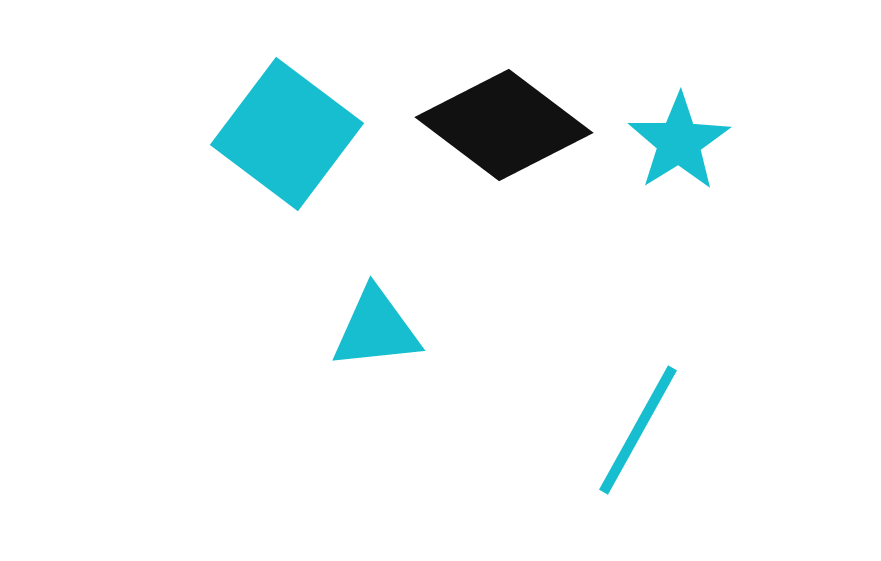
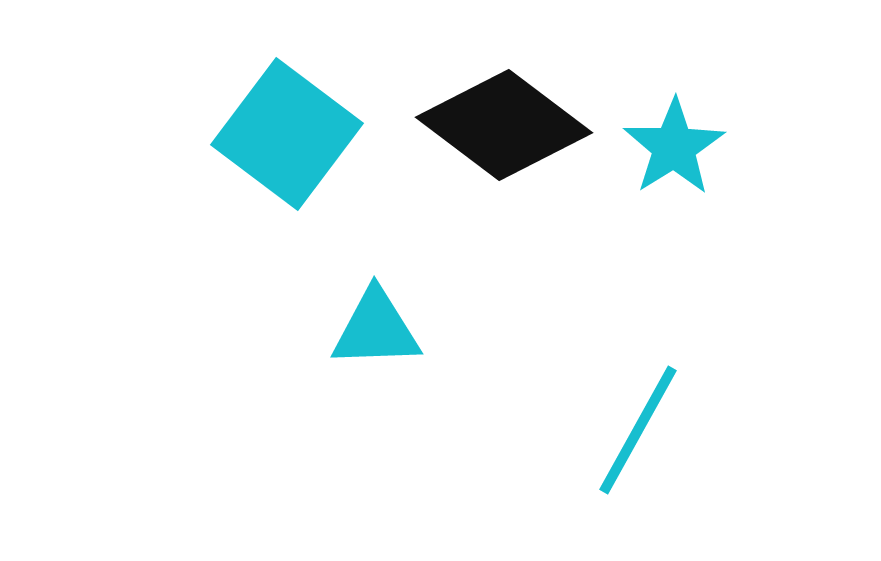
cyan star: moved 5 px left, 5 px down
cyan triangle: rotated 4 degrees clockwise
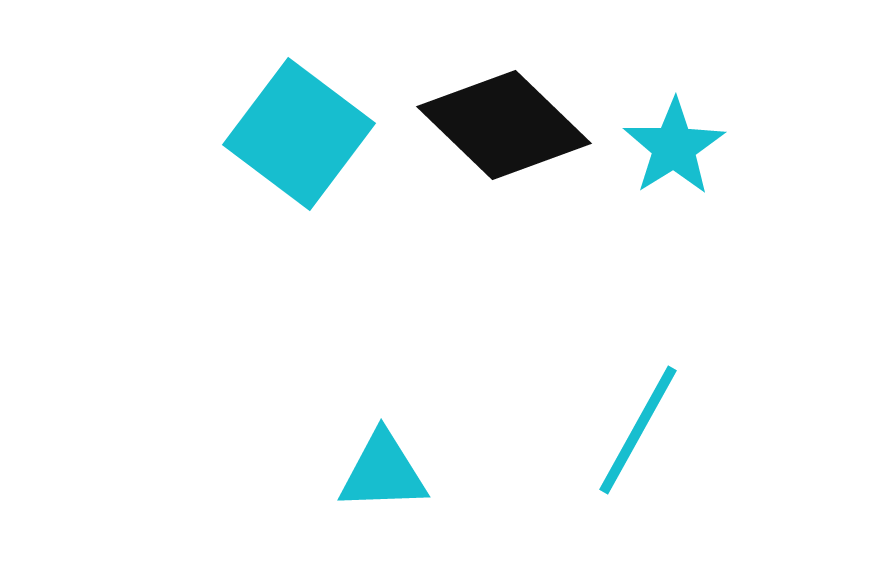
black diamond: rotated 7 degrees clockwise
cyan square: moved 12 px right
cyan triangle: moved 7 px right, 143 px down
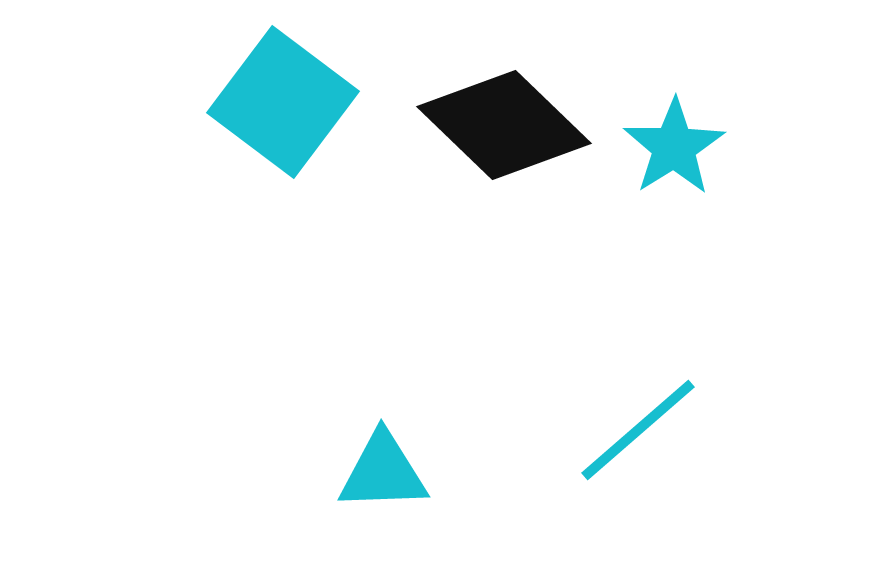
cyan square: moved 16 px left, 32 px up
cyan line: rotated 20 degrees clockwise
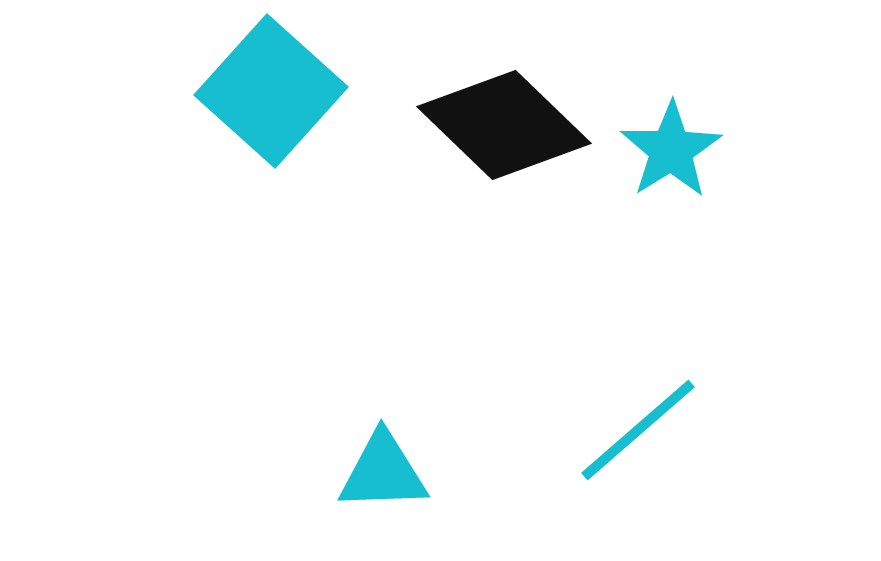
cyan square: moved 12 px left, 11 px up; rotated 5 degrees clockwise
cyan star: moved 3 px left, 3 px down
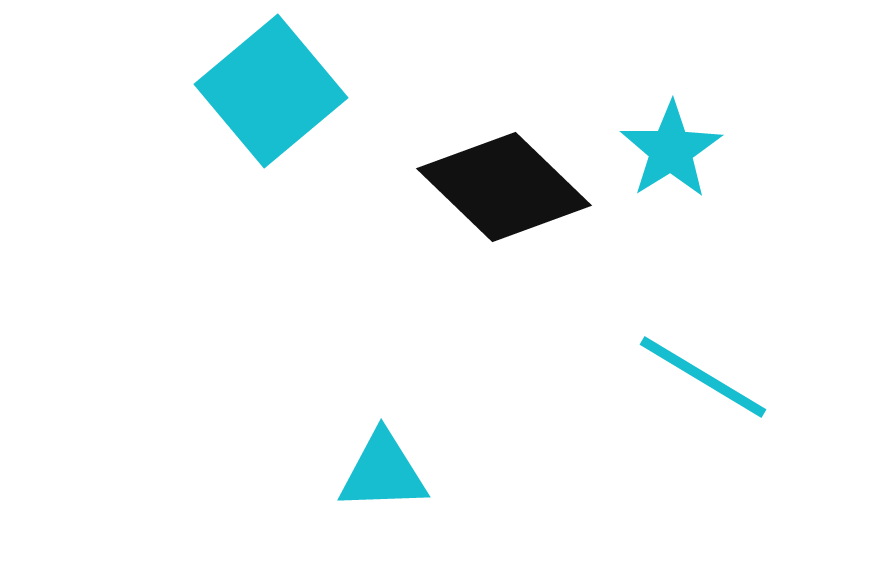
cyan square: rotated 8 degrees clockwise
black diamond: moved 62 px down
cyan line: moved 65 px right, 53 px up; rotated 72 degrees clockwise
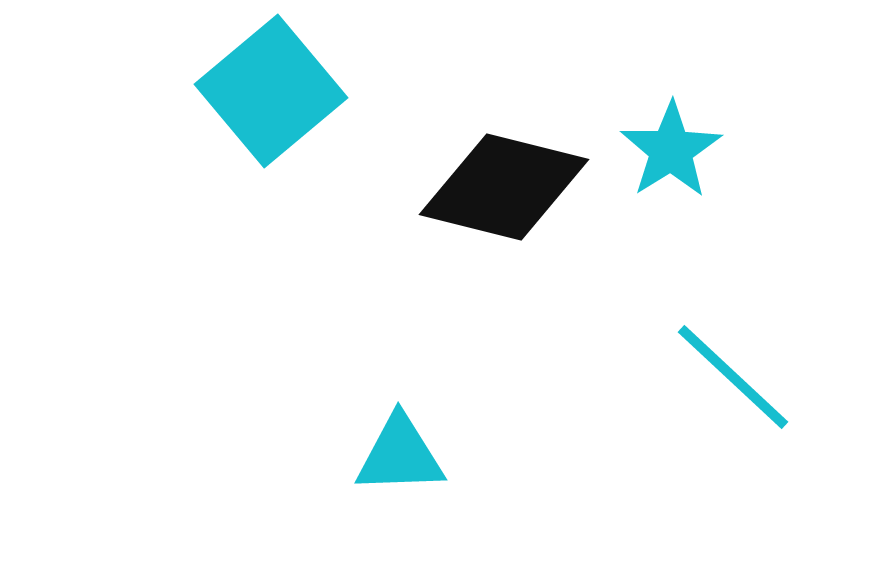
black diamond: rotated 30 degrees counterclockwise
cyan line: moved 30 px right; rotated 12 degrees clockwise
cyan triangle: moved 17 px right, 17 px up
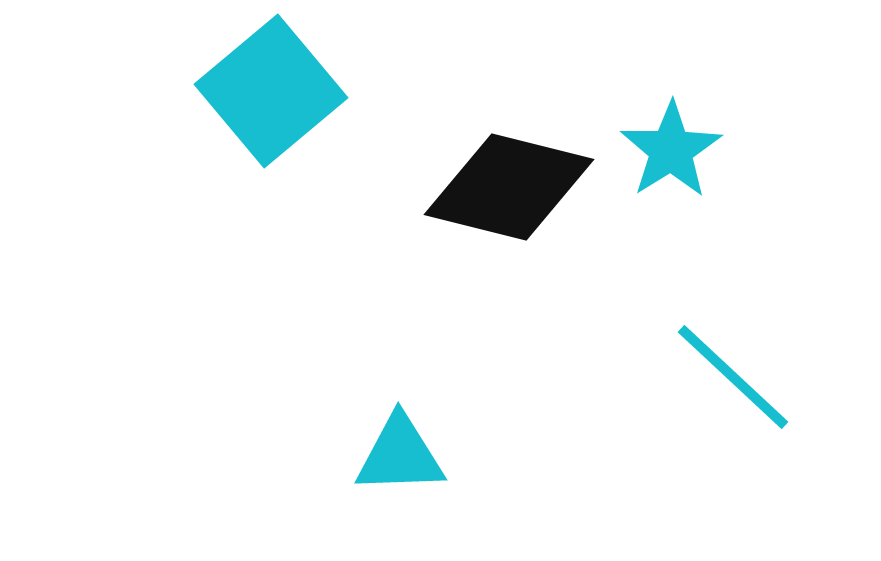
black diamond: moved 5 px right
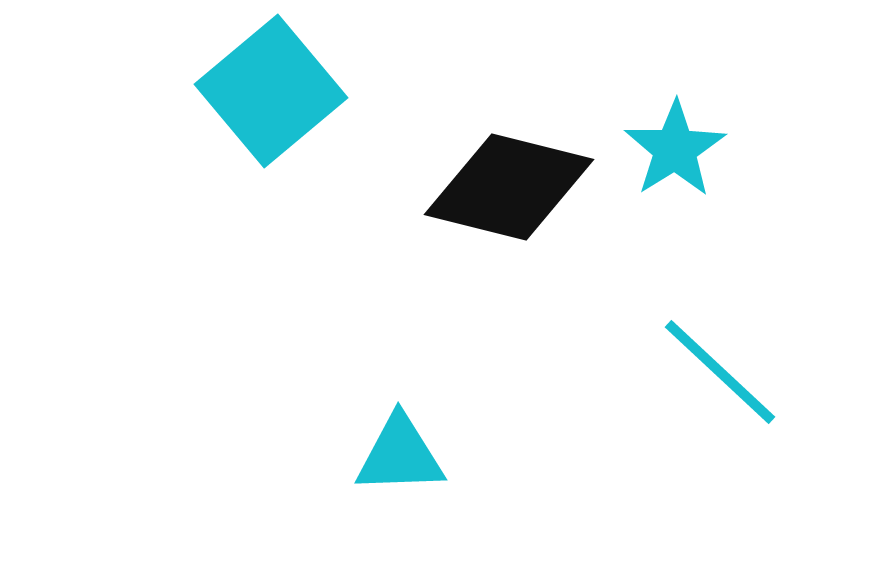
cyan star: moved 4 px right, 1 px up
cyan line: moved 13 px left, 5 px up
